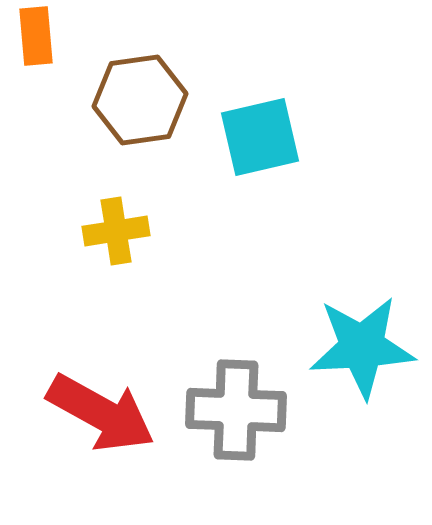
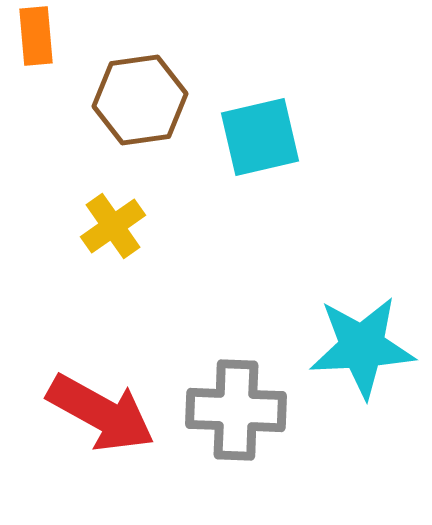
yellow cross: moved 3 px left, 5 px up; rotated 26 degrees counterclockwise
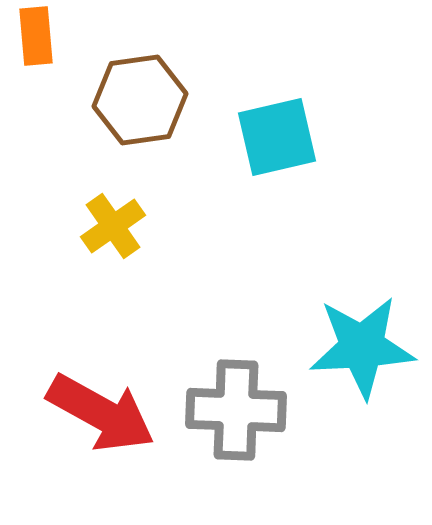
cyan square: moved 17 px right
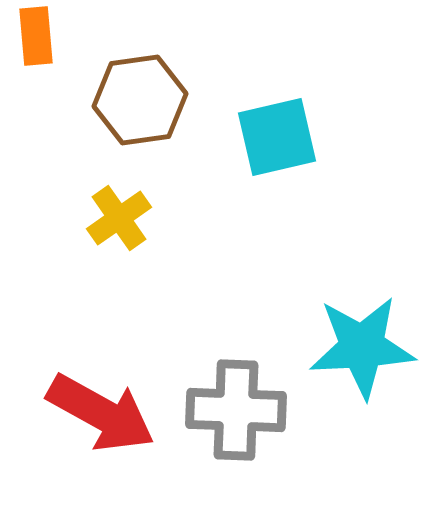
yellow cross: moved 6 px right, 8 px up
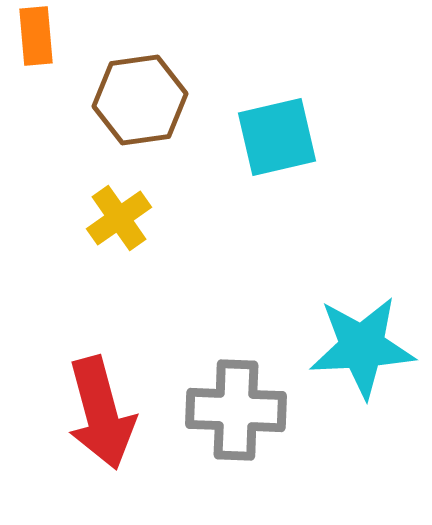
red arrow: rotated 46 degrees clockwise
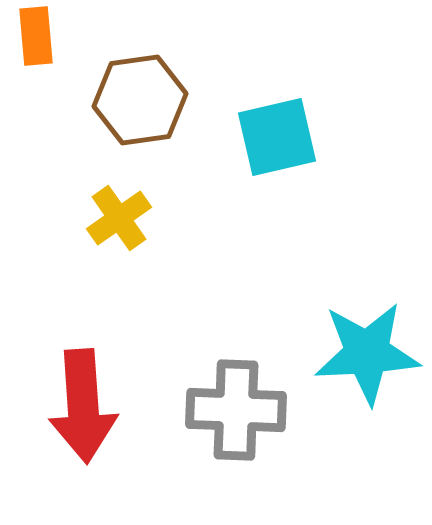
cyan star: moved 5 px right, 6 px down
red arrow: moved 18 px left, 7 px up; rotated 11 degrees clockwise
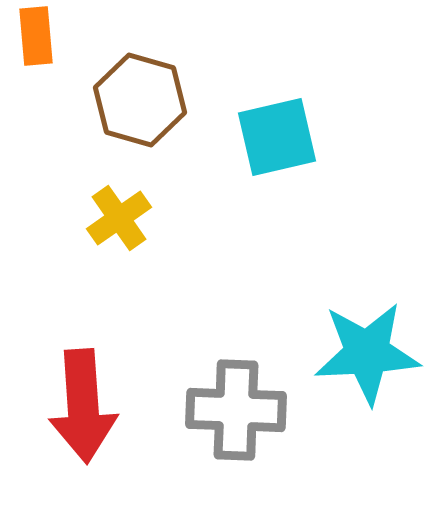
brown hexagon: rotated 24 degrees clockwise
